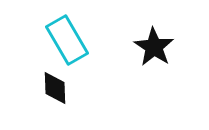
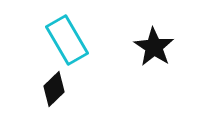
black diamond: moved 1 px left, 1 px down; rotated 48 degrees clockwise
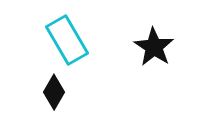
black diamond: moved 3 px down; rotated 16 degrees counterclockwise
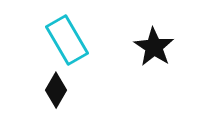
black diamond: moved 2 px right, 2 px up
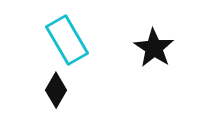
black star: moved 1 px down
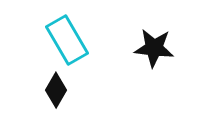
black star: rotated 27 degrees counterclockwise
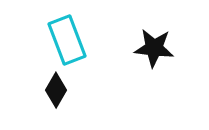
cyan rectangle: rotated 9 degrees clockwise
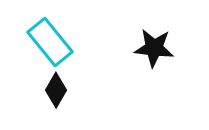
cyan rectangle: moved 17 px left, 2 px down; rotated 18 degrees counterclockwise
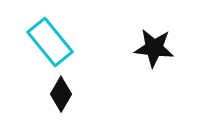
black diamond: moved 5 px right, 4 px down
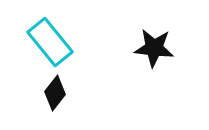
black diamond: moved 6 px left, 1 px up; rotated 8 degrees clockwise
